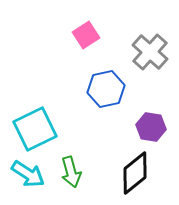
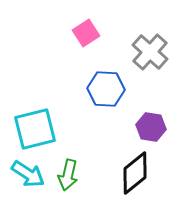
pink square: moved 2 px up
blue hexagon: rotated 15 degrees clockwise
cyan square: rotated 12 degrees clockwise
green arrow: moved 3 px left, 3 px down; rotated 28 degrees clockwise
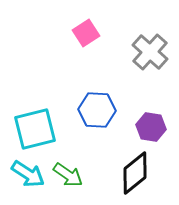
blue hexagon: moved 9 px left, 21 px down
green arrow: rotated 68 degrees counterclockwise
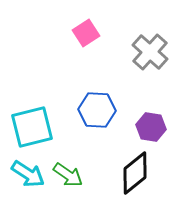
cyan square: moved 3 px left, 2 px up
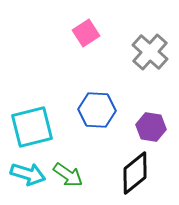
cyan arrow: rotated 16 degrees counterclockwise
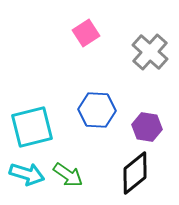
purple hexagon: moved 4 px left
cyan arrow: moved 1 px left
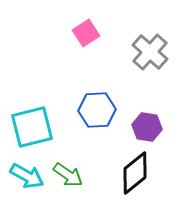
blue hexagon: rotated 6 degrees counterclockwise
cyan arrow: moved 2 px down; rotated 12 degrees clockwise
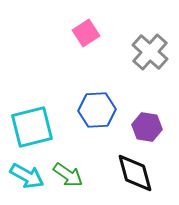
black diamond: rotated 66 degrees counterclockwise
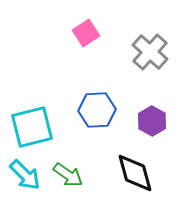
purple hexagon: moved 5 px right, 6 px up; rotated 20 degrees clockwise
cyan arrow: moved 2 px left, 1 px up; rotated 16 degrees clockwise
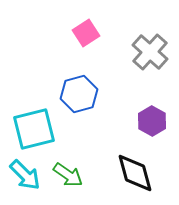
blue hexagon: moved 18 px left, 16 px up; rotated 12 degrees counterclockwise
cyan square: moved 2 px right, 2 px down
